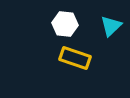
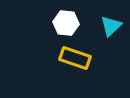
white hexagon: moved 1 px right, 1 px up
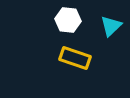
white hexagon: moved 2 px right, 3 px up
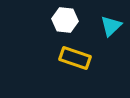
white hexagon: moved 3 px left
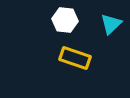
cyan triangle: moved 2 px up
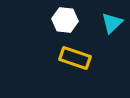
cyan triangle: moved 1 px right, 1 px up
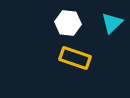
white hexagon: moved 3 px right, 3 px down
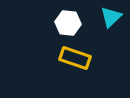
cyan triangle: moved 1 px left, 6 px up
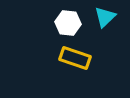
cyan triangle: moved 6 px left
